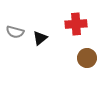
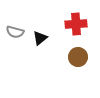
brown circle: moved 9 px left, 1 px up
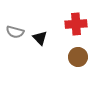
black triangle: rotated 35 degrees counterclockwise
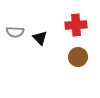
red cross: moved 1 px down
gray semicircle: rotated 12 degrees counterclockwise
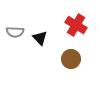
red cross: rotated 35 degrees clockwise
brown circle: moved 7 px left, 2 px down
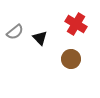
red cross: moved 1 px up
gray semicircle: rotated 42 degrees counterclockwise
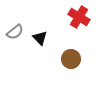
red cross: moved 3 px right, 7 px up
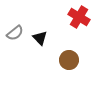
gray semicircle: moved 1 px down
brown circle: moved 2 px left, 1 px down
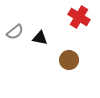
gray semicircle: moved 1 px up
black triangle: rotated 35 degrees counterclockwise
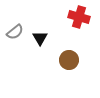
red cross: rotated 15 degrees counterclockwise
black triangle: rotated 49 degrees clockwise
